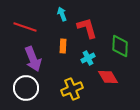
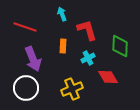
red L-shape: moved 2 px down
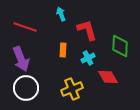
cyan arrow: moved 1 px left
orange rectangle: moved 4 px down
purple arrow: moved 12 px left
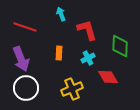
orange rectangle: moved 4 px left, 3 px down
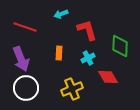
cyan arrow: rotated 88 degrees counterclockwise
